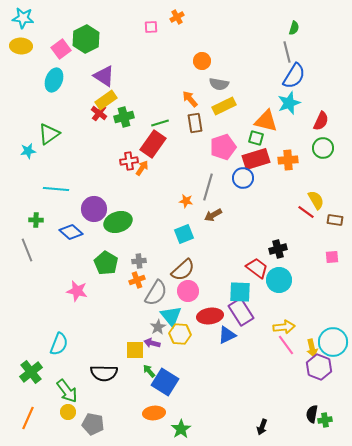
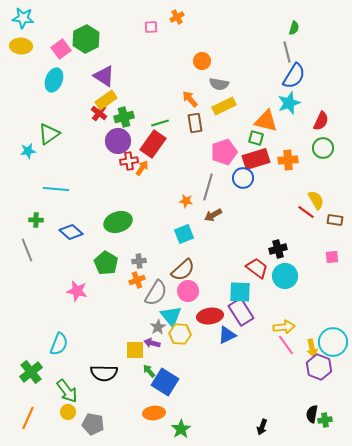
pink pentagon at (223, 147): moved 1 px right, 5 px down
purple circle at (94, 209): moved 24 px right, 68 px up
cyan circle at (279, 280): moved 6 px right, 4 px up
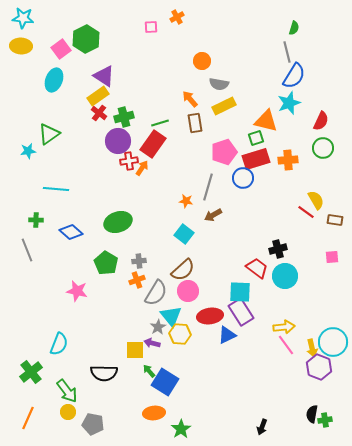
yellow rectangle at (106, 100): moved 8 px left, 4 px up
green square at (256, 138): rotated 35 degrees counterclockwise
cyan square at (184, 234): rotated 30 degrees counterclockwise
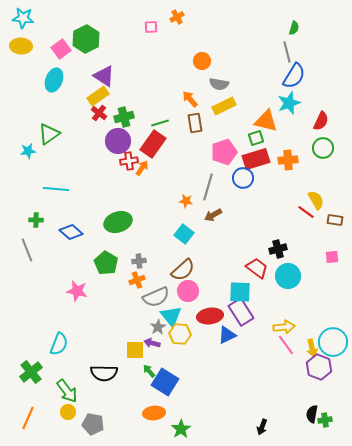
cyan circle at (285, 276): moved 3 px right
gray semicircle at (156, 293): moved 4 px down; rotated 36 degrees clockwise
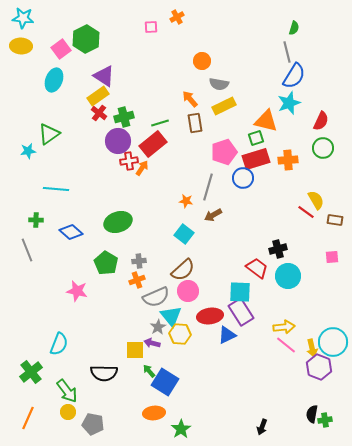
red rectangle at (153, 144): rotated 16 degrees clockwise
pink line at (286, 345): rotated 15 degrees counterclockwise
